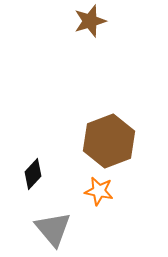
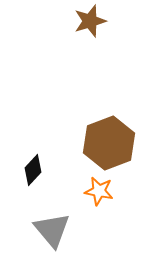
brown hexagon: moved 2 px down
black diamond: moved 4 px up
gray triangle: moved 1 px left, 1 px down
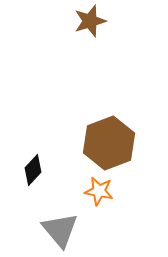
gray triangle: moved 8 px right
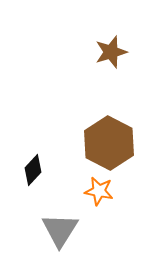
brown star: moved 21 px right, 31 px down
brown hexagon: rotated 12 degrees counterclockwise
gray triangle: rotated 12 degrees clockwise
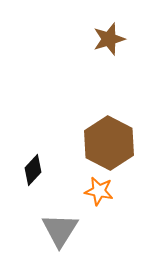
brown star: moved 2 px left, 13 px up
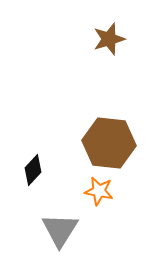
brown hexagon: rotated 21 degrees counterclockwise
